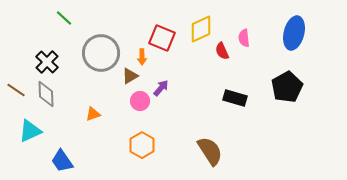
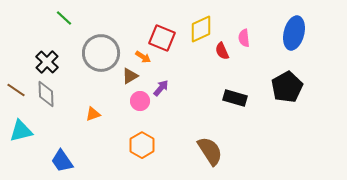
orange arrow: moved 1 px right; rotated 56 degrees counterclockwise
cyan triangle: moved 9 px left; rotated 10 degrees clockwise
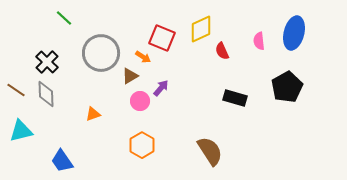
pink semicircle: moved 15 px right, 3 px down
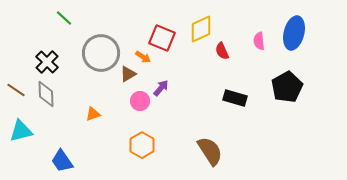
brown triangle: moved 2 px left, 2 px up
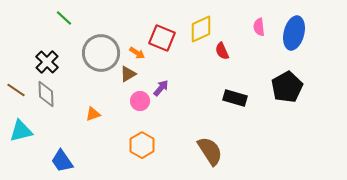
pink semicircle: moved 14 px up
orange arrow: moved 6 px left, 4 px up
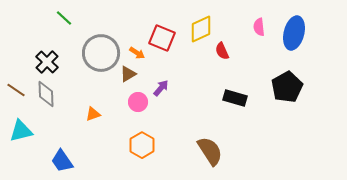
pink circle: moved 2 px left, 1 px down
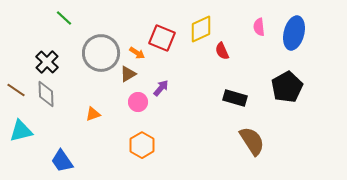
brown semicircle: moved 42 px right, 10 px up
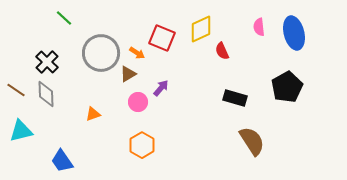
blue ellipse: rotated 28 degrees counterclockwise
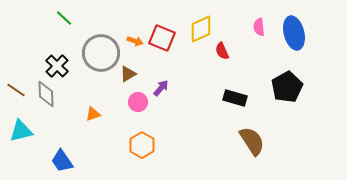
orange arrow: moved 2 px left, 12 px up; rotated 14 degrees counterclockwise
black cross: moved 10 px right, 4 px down
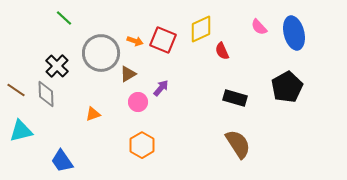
pink semicircle: rotated 36 degrees counterclockwise
red square: moved 1 px right, 2 px down
brown semicircle: moved 14 px left, 3 px down
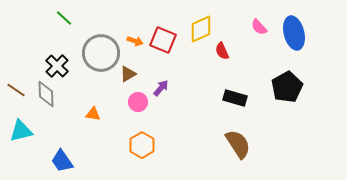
orange triangle: rotated 28 degrees clockwise
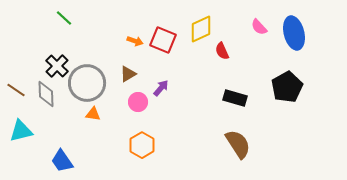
gray circle: moved 14 px left, 30 px down
